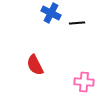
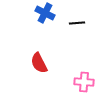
blue cross: moved 6 px left
red semicircle: moved 4 px right, 2 px up
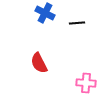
pink cross: moved 2 px right, 1 px down
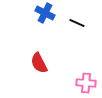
black line: rotated 28 degrees clockwise
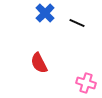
blue cross: rotated 18 degrees clockwise
pink cross: rotated 12 degrees clockwise
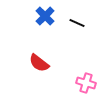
blue cross: moved 3 px down
red semicircle: rotated 25 degrees counterclockwise
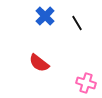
black line: rotated 35 degrees clockwise
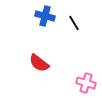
blue cross: rotated 30 degrees counterclockwise
black line: moved 3 px left
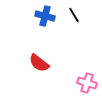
black line: moved 8 px up
pink cross: moved 1 px right
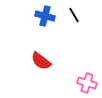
red semicircle: moved 2 px right, 2 px up
